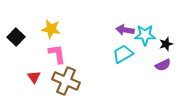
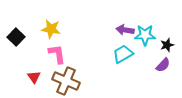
black star: moved 1 px right, 1 px down
purple semicircle: rotated 21 degrees counterclockwise
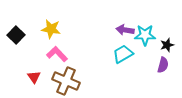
black square: moved 2 px up
pink L-shape: rotated 35 degrees counterclockwise
purple semicircle: rotated 28 degrees counterclockwise
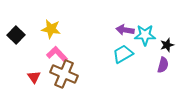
brown cross: moved 2 px left, 7 px up
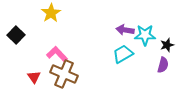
yellow star: moved 16 px up; rotated 30 degrees clockwise
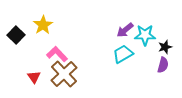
yellow star: moved 8 px left, 12 px down
purple arrow: rotated 48 degrees counterclockwise
black star: moved 2 px left, 2 px down
brown cross: rotated 24 degrees clockwise
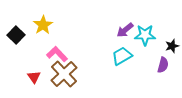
black star: moved 7 px right, 1 px up
cyan trapezoid: moved 1 px left, 2 px down
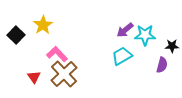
black star: rotated 16 degrees clockwise
purple semicircle: moved 1 px left
